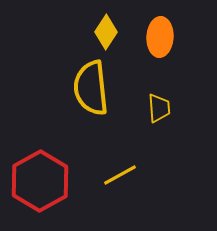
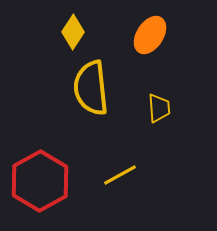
yellow diamond: moved 33 px left
orange ellipse: moved 10 px left, 2 px up; rotated 30 degrees clockwise
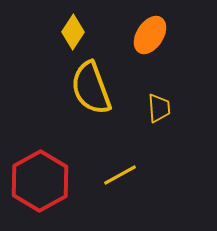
yellow semicircle: rotated 14 degrees counterclockwise
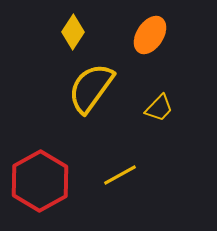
yellow semicircle: rotated 56 degrees clockwise
yellow trapezoid: rotated 48 degrees clockwise
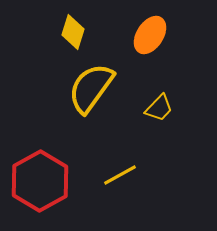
yellow diamond: rotated 16 degrees counterclockwise
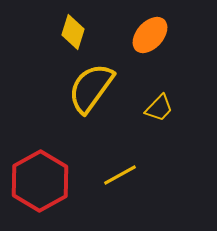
orange ellipse: rotated 9 degrees clockwise
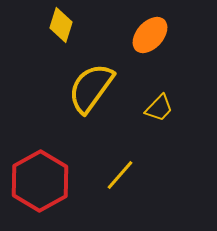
yellow diamond: moved 12 px left, 7 px up
yellow line: rotated 20 degrees counterclockwise
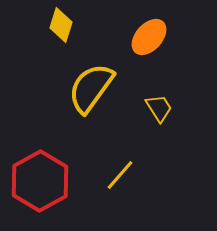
orange ellipse: moved 1 px left, 2 px down
yellow trapezoid: rotated 76 degrees counterclockwise
